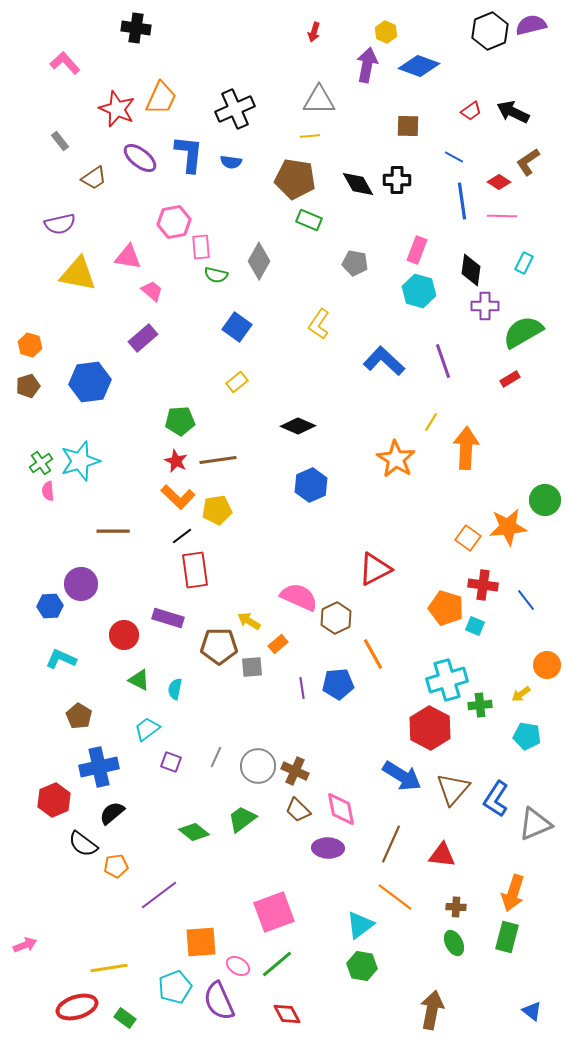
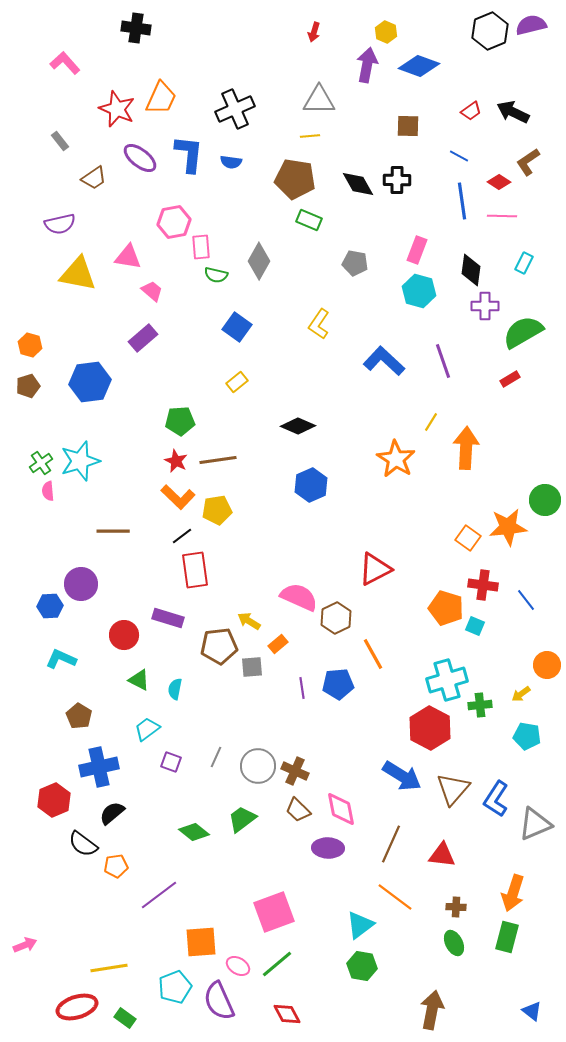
blue line at (454, 157): moved 5 px right, 1 px up
brown pentagon at (219, 646): rotated 6 degrees counterclockwise
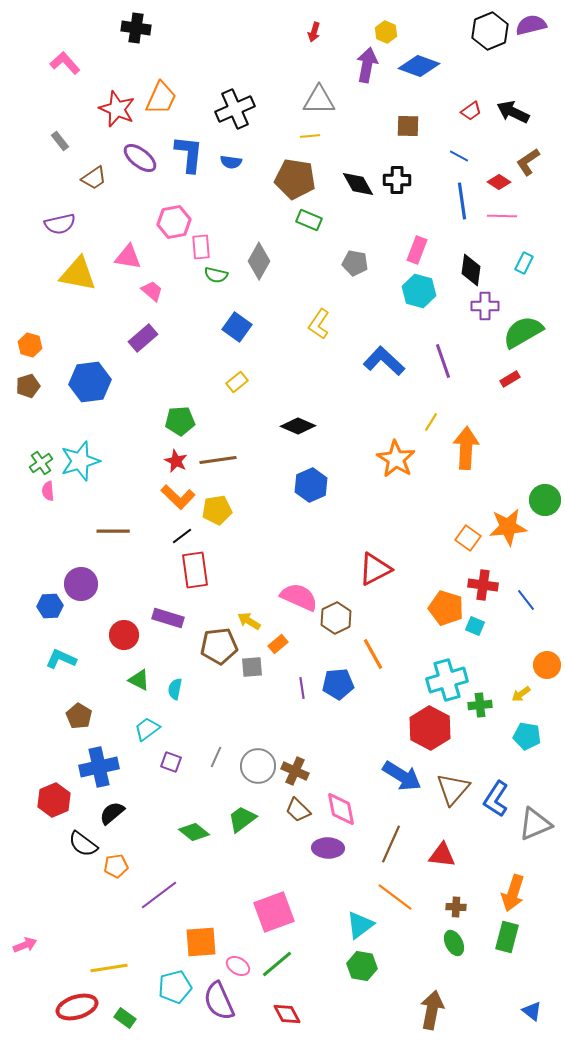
cyan pentagon at (175, 987): rotated 8 degrees clockwise
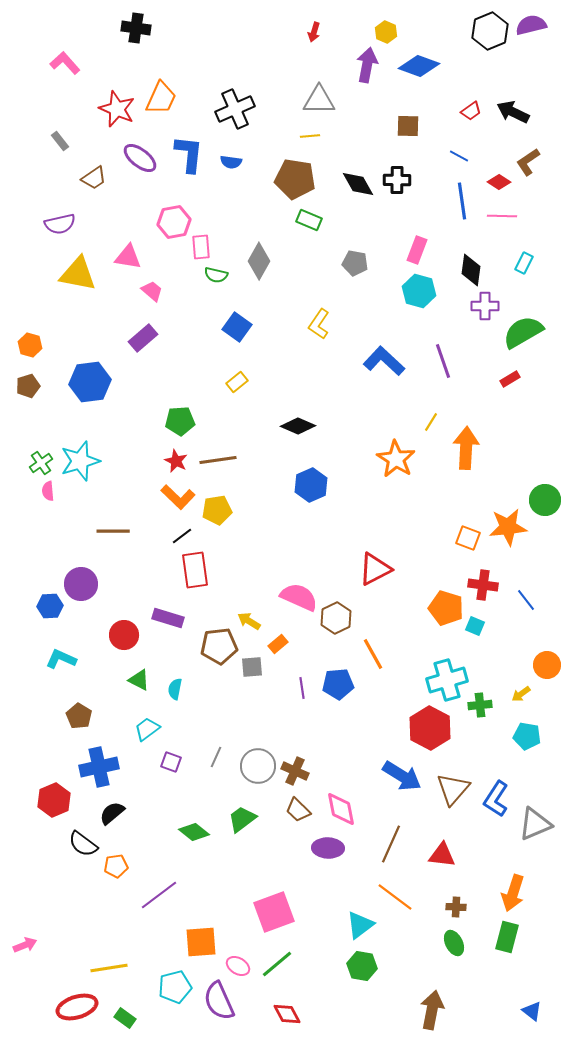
orange square at (468, 538): rotated 15 degrees counterclockwise
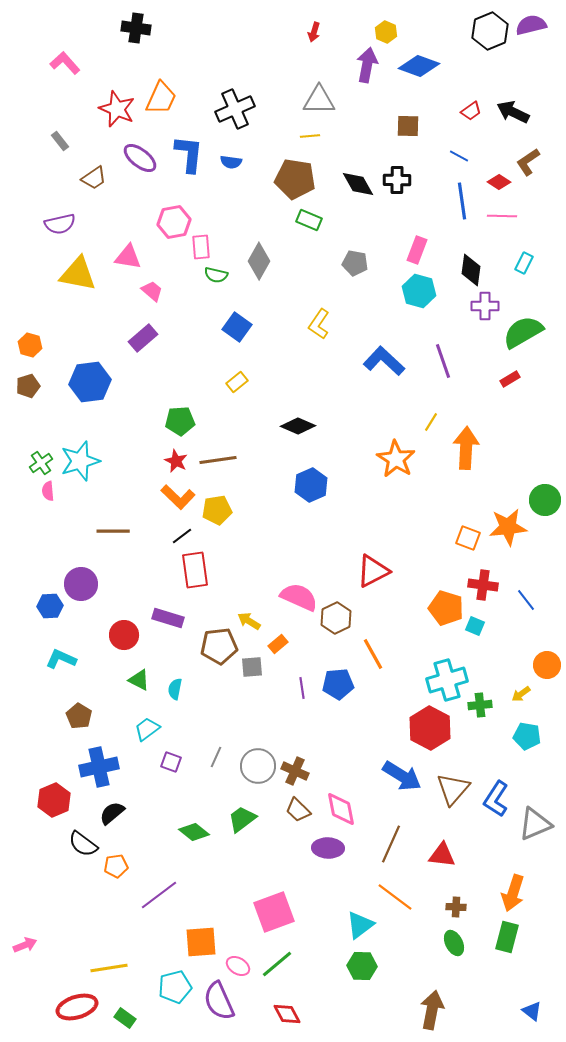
red triangle at (375, 569): moved 2 px left, 2 px down
green hexagon at (362, 966): rotated 8 degrees counterclockwise
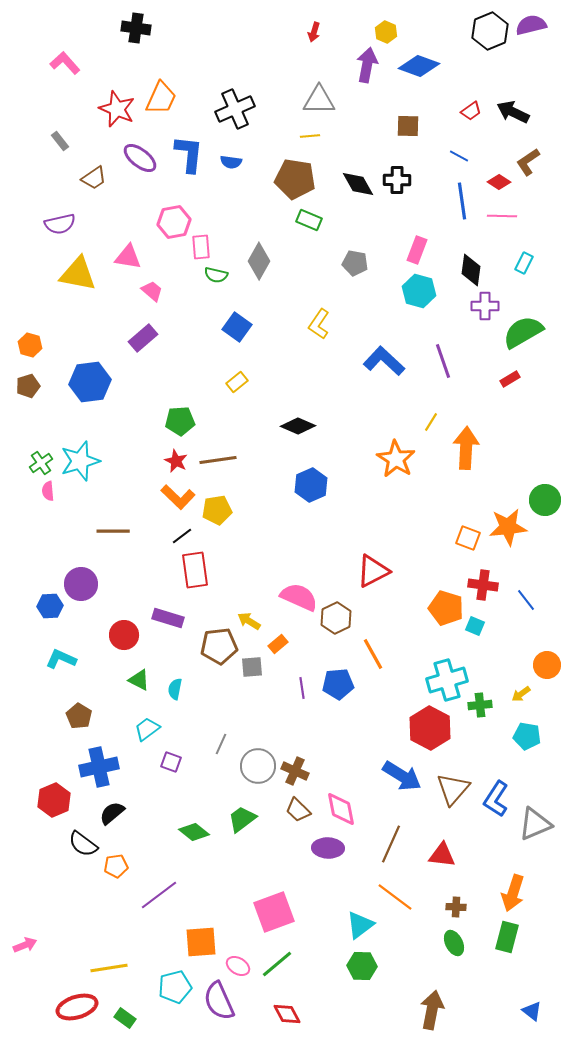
gray line at (216, 757): moved 5 px right, 13 px up
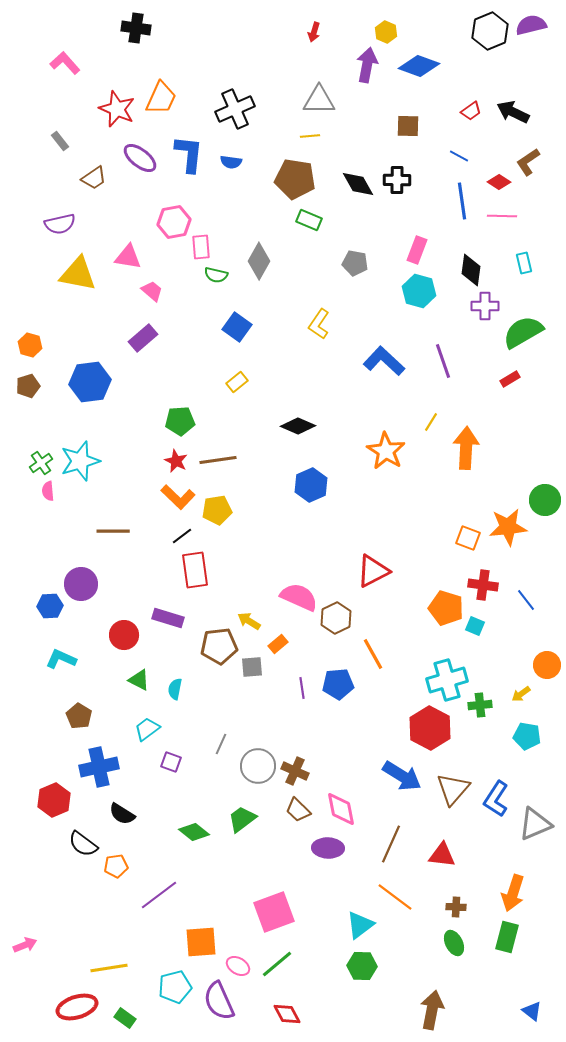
cyan rectangle at (524, 263): rotated 40 degrees counterclockwise
orange star at (396, 459): moved 10 px left, 8 px up
black semicircle at (112, 813): moved 10 px right, 1 px down; rotated 108 degrees counterclockwise
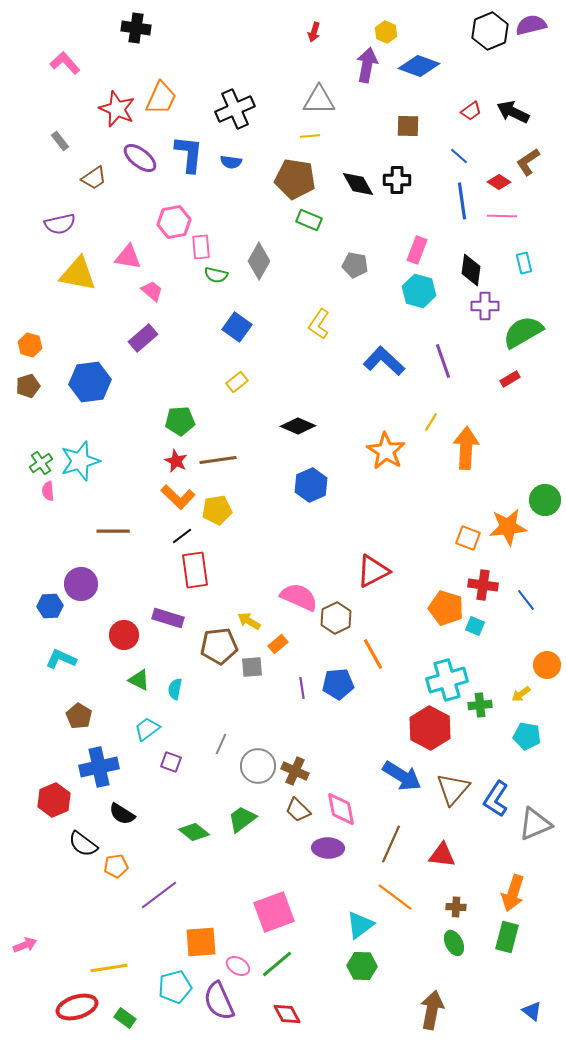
blue line at (459, 156): rotated 12 degrees clockwise
gray pentagon at (355, 263): moved 2 px down
